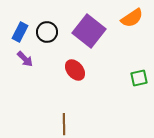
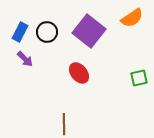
red ellipse: moved 4 px right, 3 px down
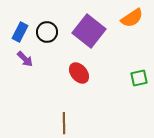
brown line: moved 1 px up
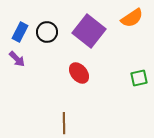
purple arrow: moved 8 px left
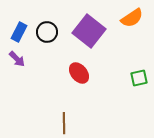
blue rectangle: moved 1 px left
